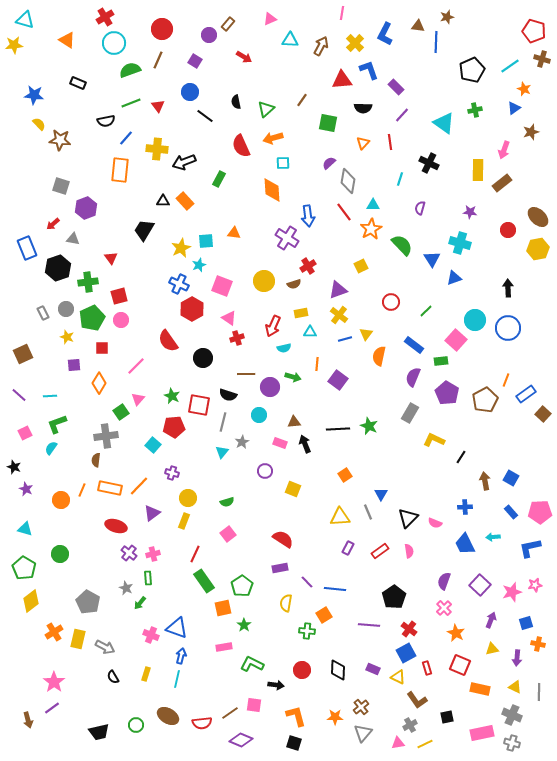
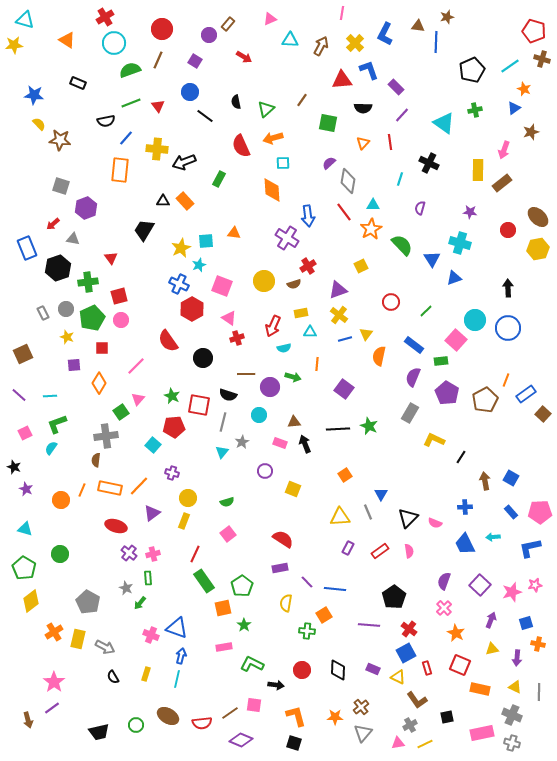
purple square at (338, 380): moved 6 px right, 9 px down
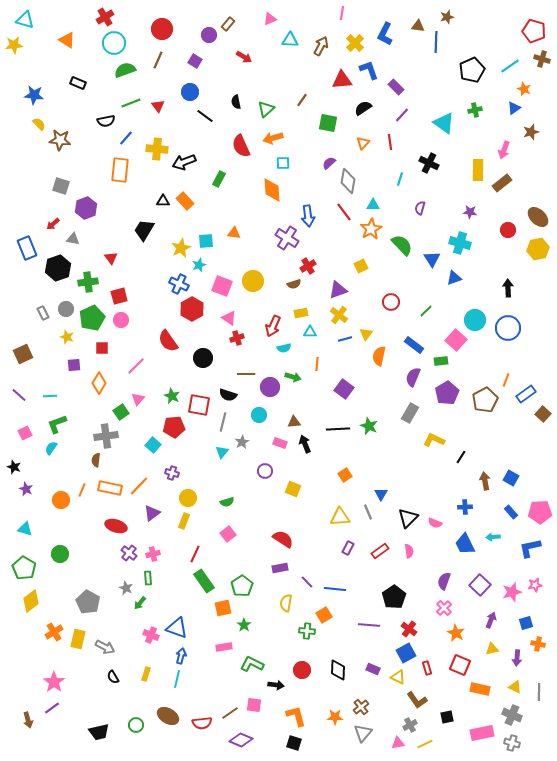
green semicircle at (130, 70): moved 5 px left
black semicircle at (363, 108): rotated 144 degrees clockwise
yellow circle at (264, 281): moved 11 px left
purple pentagon at (447, 393): rotated 10 degrees clockwise
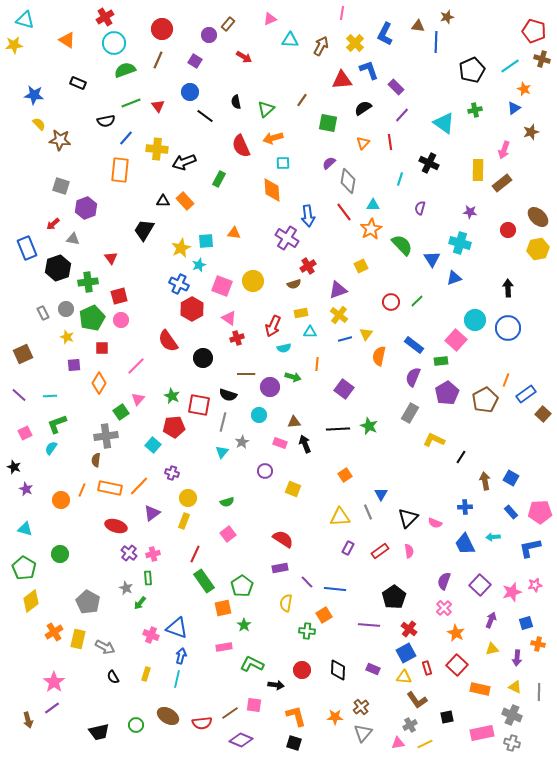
green line at (426, 311): moved 9 px left, 10 px up
red square at (460, 665): moved 3 px left; rotated 20 degrees clockwise
yellow triangle at (398, 677): moved 6 px right; rotated 21 degrees counterclockwise
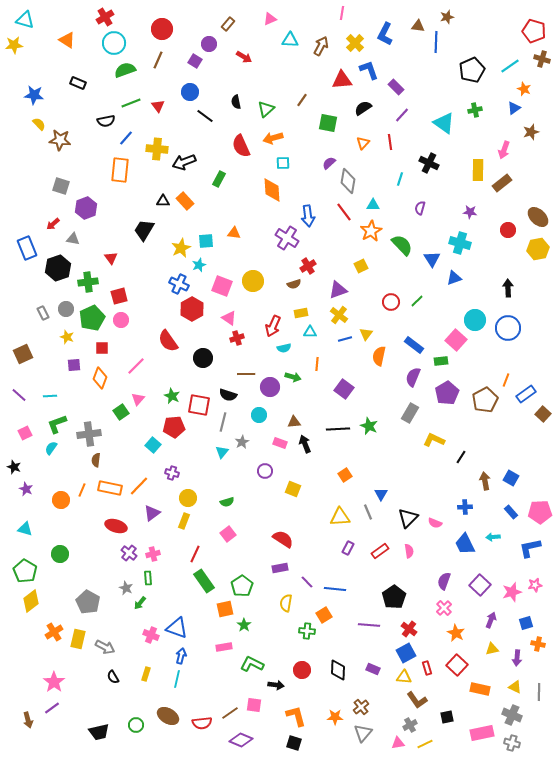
purple circle at (209, 35): moved 9 px down
orange star at (371, 229): moved 2 px down
orange diamond at (99, 383): moved 1 px right, 5 px up; rotated 10 degrees counterclockwise
gray cross at (106, 436): moved 17 px left, 2 px up
green pentagon at (24, 568): moved 1 px right, 3 px down
orange square at (223, 608): moved 2 px right, 1 px down
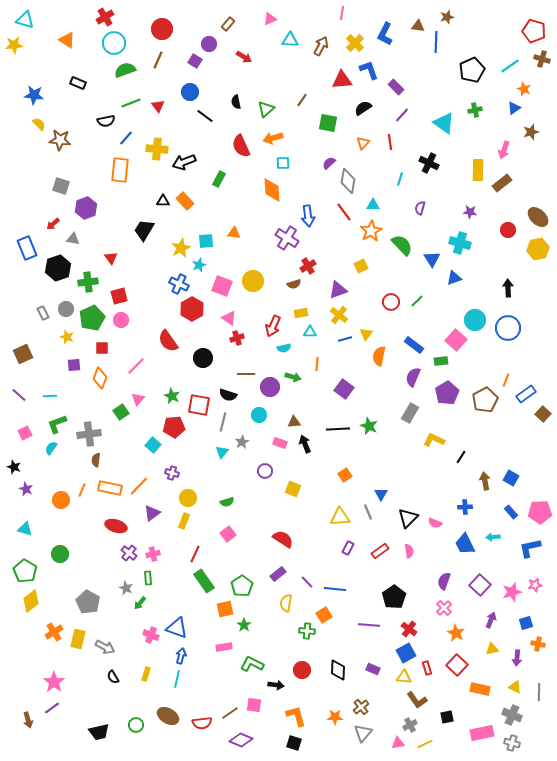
purple rectangle at (280, 568): moved 2 px left, 6 px down; rotated 28 degrees counterclockwise
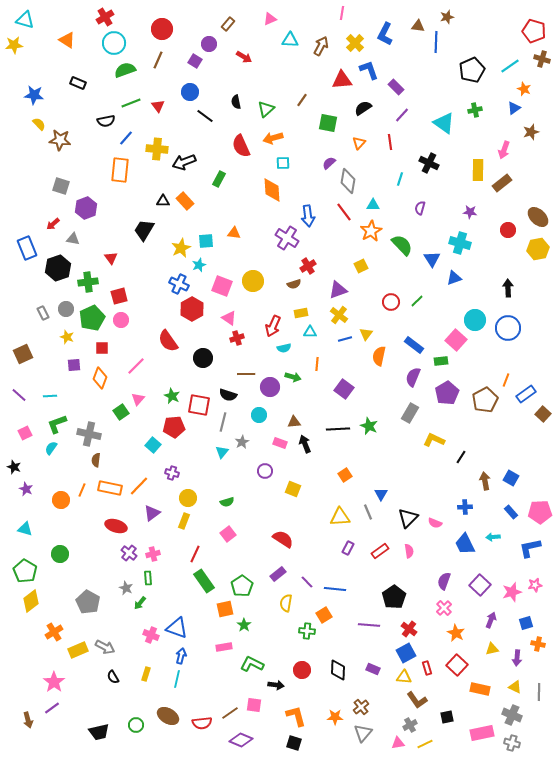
orange triangle at (363, 143): moved 4 px left
gray cross at (89, 434): rotated 20 degrees clockwise
yellow rectangle at (78, 639): moved 11 px down; rotated 54 degrees clockwise
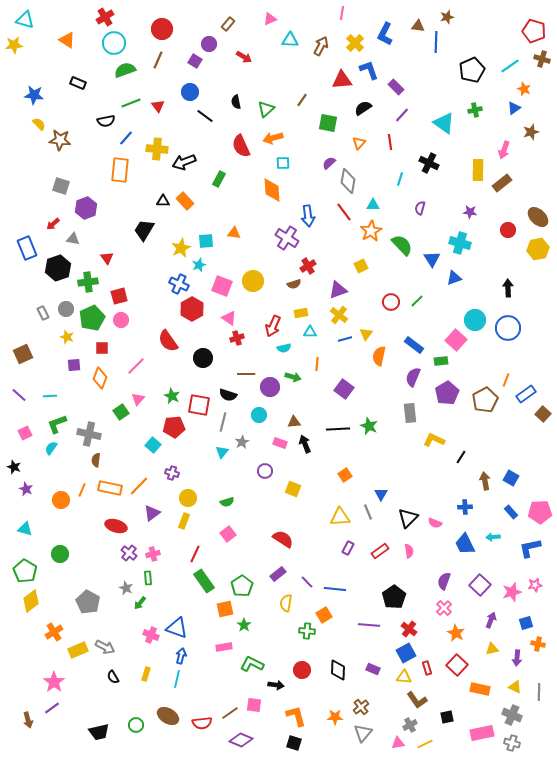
red triangle at (111, 258): moved 4 px left
gray rectangle at (410, 413): rotated 36 degrees counterclockwise
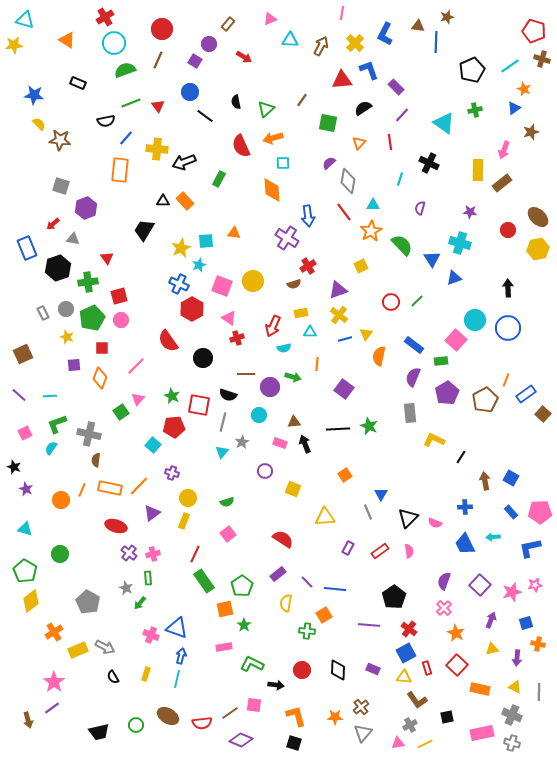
yellow triangle at (340, 517): moved 15 px left
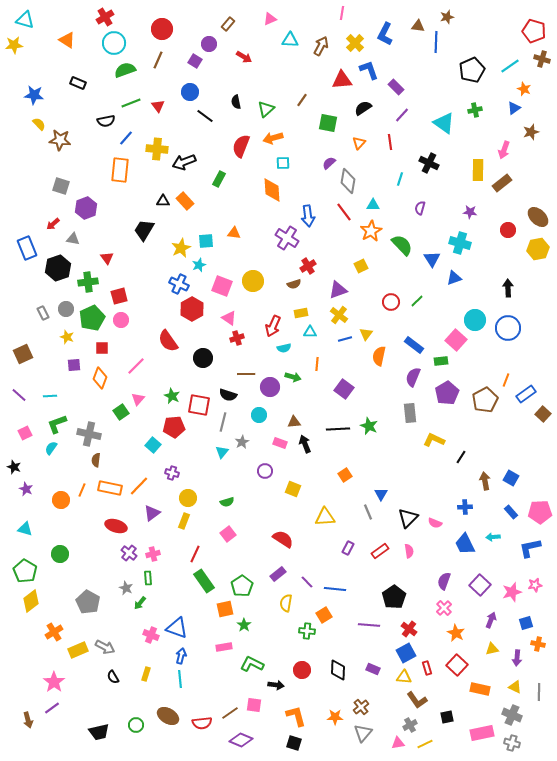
red semicircle at (241, 146): rotated 45 degrees clockwise
cyan line at (177, 679): moved 3 px right; rotated 18 degrees counterclockwise
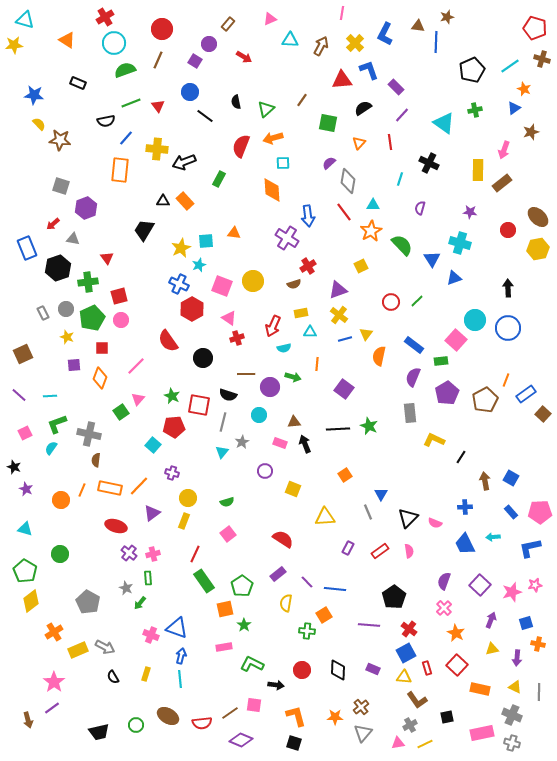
red pentagon at (534, 31): moved 1 px right, 3 px up
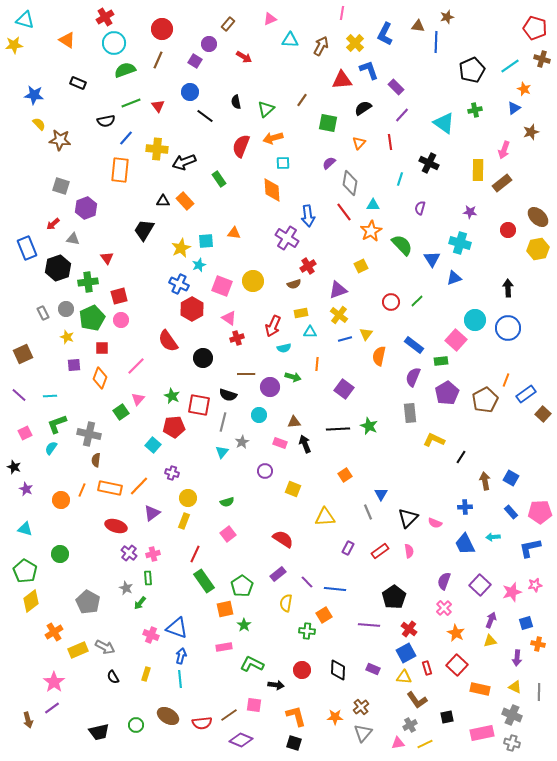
green rectangle at (219, 179): rotated 63 degrees counterclockwise
gray diamond at (348, 181): moved 2 px right, 2 px down
yellow triangle at (492, 649): moved 2 px left, 8 px up
brown line at (230, 713): moved 1 px left, 2 px down
